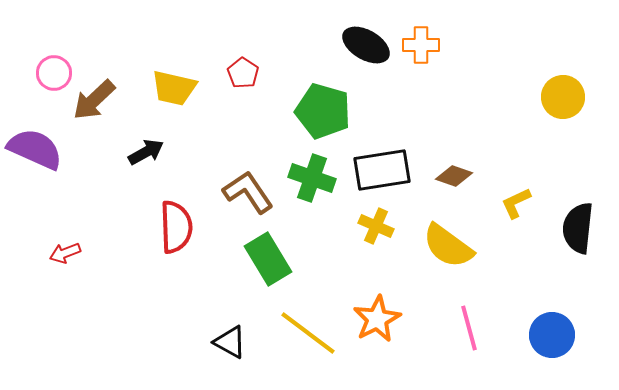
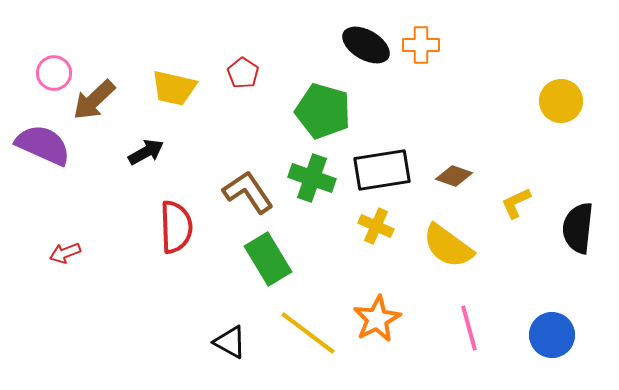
yellow circle: moved 2 px left, 4 px down
purple semicircle: moved 8 px right, 4 px up
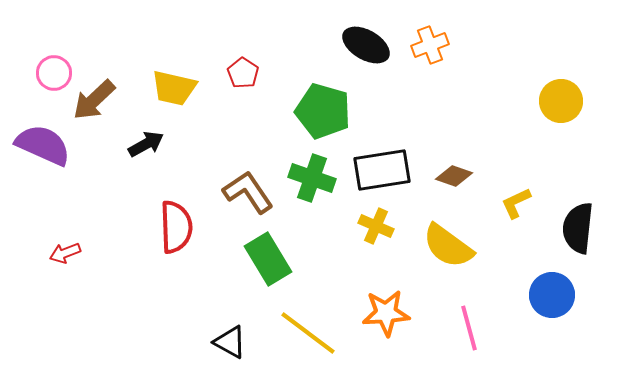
orange cross: moved 9 px right; rotated 21 degrees counterclockwise
black arrow: moved 8 px up
orange star: moved 9 px right, 6 px up; rotated 24 degrees clockwise
blue circle: moved 40 px up
